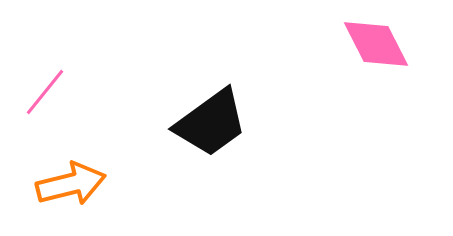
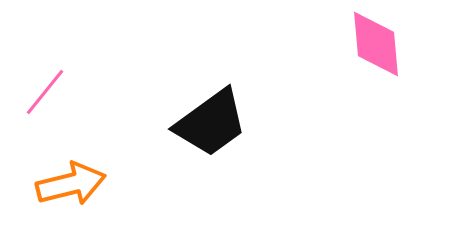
pink diamond: rotated 22 degrees clockwise
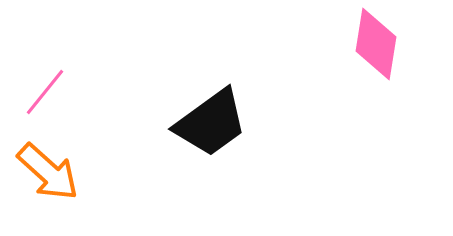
pink diamond: rotated 14 degrees clockwise
orange arrow: moved 23 px left, 12 px up; rotated 56 degrees clockwise
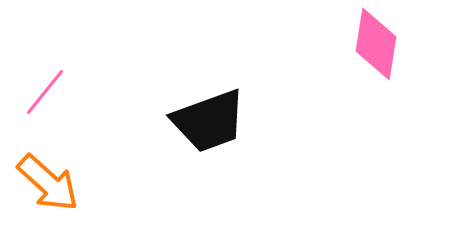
black trapezoid: moved 2 px left, 2 px up; rotated 16 degrees clockwise
orange arrow: moved 11 px down
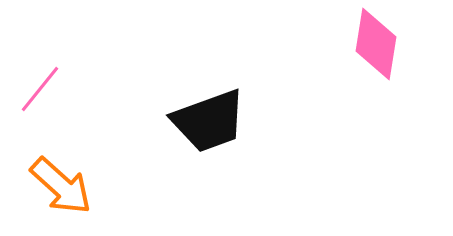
pink line: moved 5 px left, 3 px up
orange arrow: moved 13 px right, 3 px down
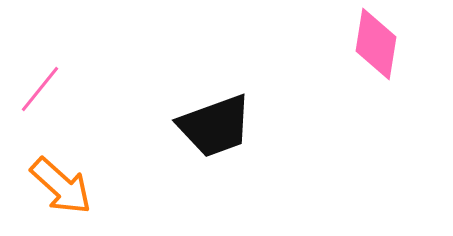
black trapezoid: moved 6 px right, 5 px down
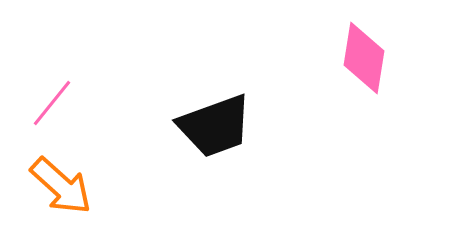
pink diamond: moved 12 px left, 14 px down
pink line: moved 12 px right, 14 px down
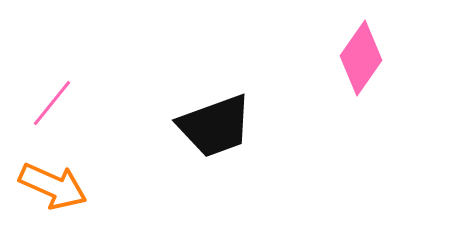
pink diamond: moved 3 px left; rotated 26 degrees clockwise
orange arrow: moved 8 px left; rotated 18 degrees counterclockwise
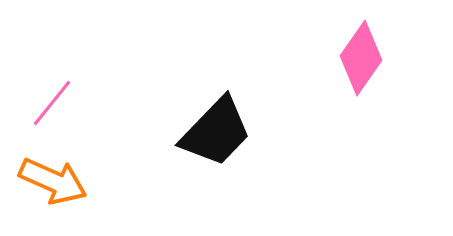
black trapezoid: moved 1 px right, 6 px down; rotated 26 degrees counterclockwise
orange arrow: moved 5 px up
